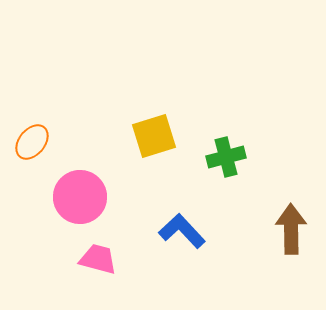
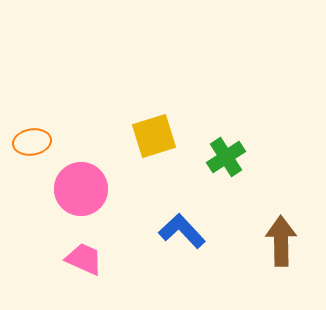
orange ellipse: rotated 42 degrees clockwise
green cross: rotated 18 degrees counterclockwise
pink circle: moved 1 px right, 8 px up
brown arrow: moved 10 px left, 12 px down
pink trapezoid: moved 14 px left; rotated 9 degrees clockwise
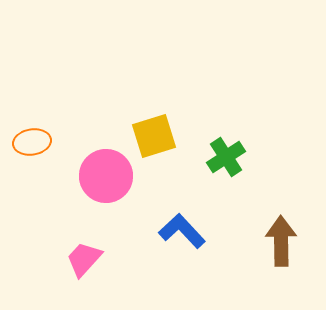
pink circle: moved 25 px right, 13 px up
pink trapezoid: rotated 72 degrees counterclockwise
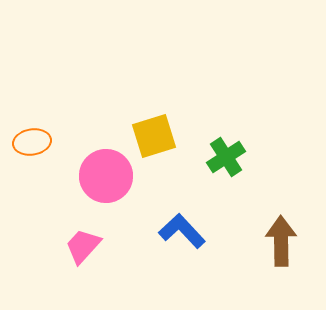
pink trapezoid: moved 1 px left, 13 px up
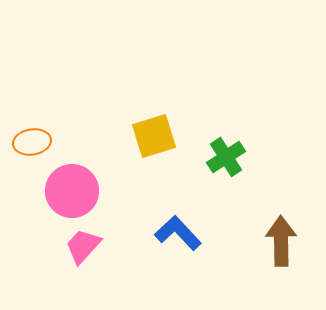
pink circle: moved 34 px left, 15 px down
blue L-shape: moved 4 px left, 2 px down
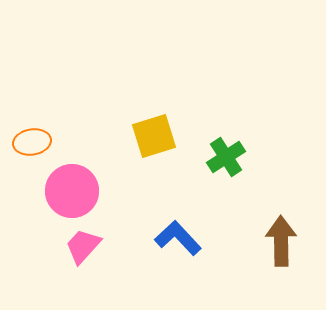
blue L-shape: moved 5 px down
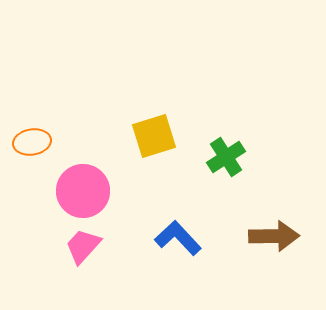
pink circle: moved 11 px right
brown arrow: moved 7 px left, 5 px up; rotated 90 degrees clockwise
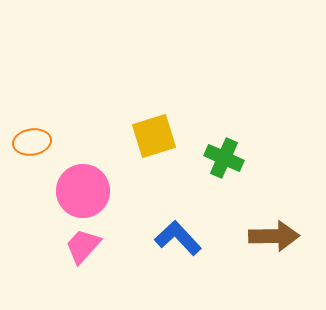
green cross: moved 2 px left, 1 px down; rotated 33 degrees counterclockwise
